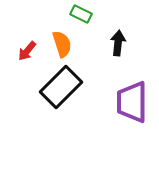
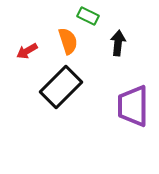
green rectangle: moved 7 px right, 2 px down
orange semicircle: moved 6 px right, 3 px up
red arrow: rotated 20 degrees clockwise
purple trapezoid: moved 1 px right, 4 px down
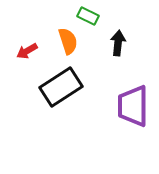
black rectangle: rotated 12 degrees clockwise
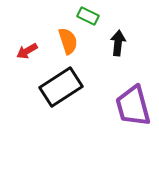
purple trapezoid: rotated 15 degrees counterclockwise
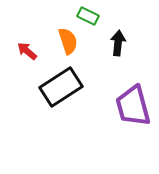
red arrow: rotated 70 degrees clockwise
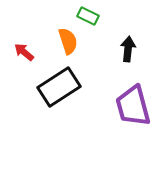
black arrow: moved 10 px right, 6 px down
red arrow: moved 3 px left, 1 px down
black rectangle: moved 2 px left
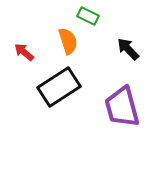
black arrow: rotated 50 degrees counterclockwise
purple trapezoid: moved 11 px left, 1 px down
